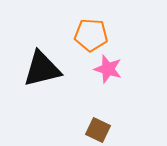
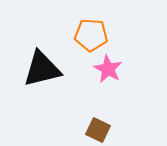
pink star: rotated 12 degrees clockwise
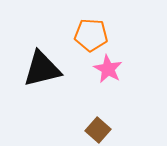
brown square: rotated 15 degrees clockwise
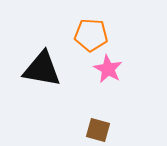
black triangle: rotated 24 degrees clockwise
brown square: rotated 25 degrees counterclockwise
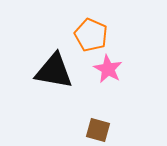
orange pentagon: rotated 20 degrees clockwise
black triangle: moved 12 px right, 2 px down
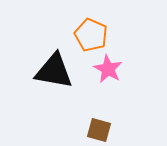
brown square: moved 1 px right
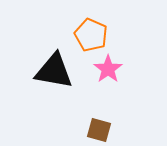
pink star: rotated 8 degrees clockwise
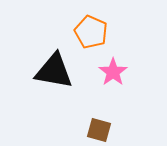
orange pentagon: moved 3 px up
pink star: moved 5 px right, 3 px down
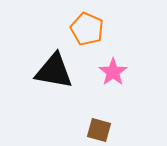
orange pentagon: moved 4 px left, 3 px up
